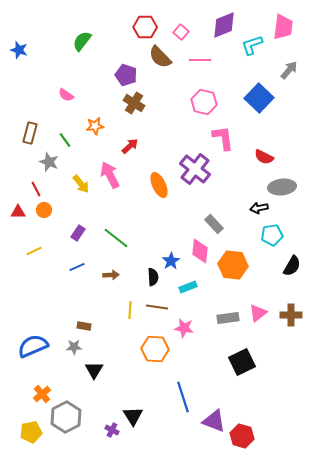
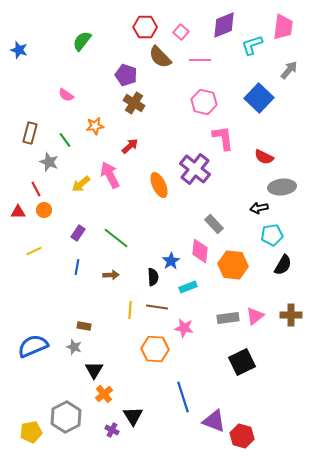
yellow arrow at (81, 184): rotated 90 degrees clockwise
black semicircle at (292, 266): moved 9 px left, 1 px up
blue line at (77, 267): rotated 56 degrees counterclockwise
pink triangle at (258, 313): moved 3 px left, 3 px down
gray star at (74, 347): rotated 21 degrees clockwise
orange cross at (42, 394): moved 62 px right
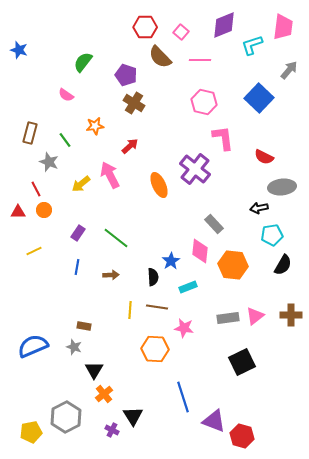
green semicircle at (82, 41): moved 1 px right, 21 px down
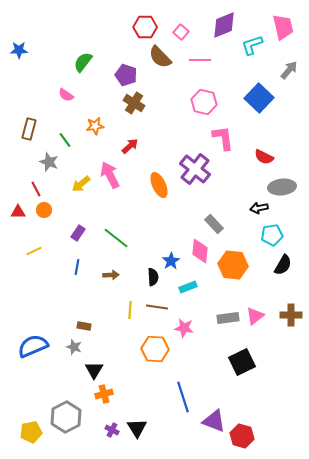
pink trapezoid at (283, 27): rotated 20 degrees counterclockwise
blue star at (19, 50): rotated 18 degrees counterclockwise
brown rectangle at (30, 133): moved 1 px left, 4 px up
orange cross at (104, 394): rotated 24 degrees clockwise
black triangle at (133, 416): moved 4 px right, 12 px down
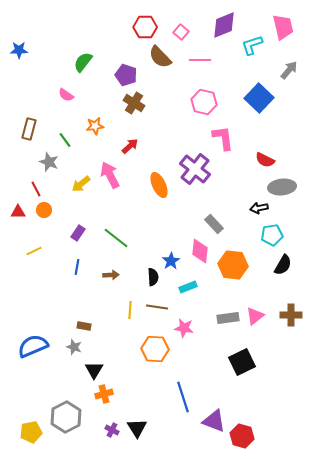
red semicircle at (264, 157): moved 1 px right, 3 px down
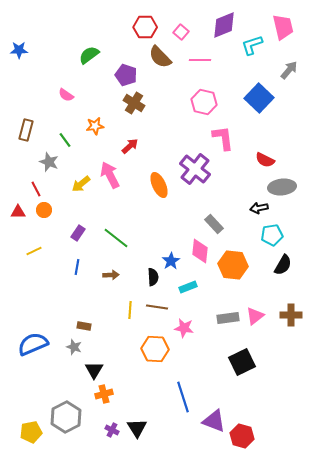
green semicircle at (83, 62): moved 6 px right, 7 px up; rotated 15 degrees clockwise
brown rectangle at (29, 129): moved 3 px left, 1 px down
blue semicircle at (33, 346): moved 2 px up
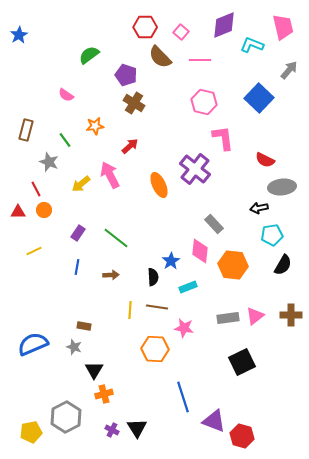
cyan L-shape at (252, 45): rotated 40 degrees clockwise
blue star at (19, 50): moved 15 px up; rotated 30 degrees counterclockwise
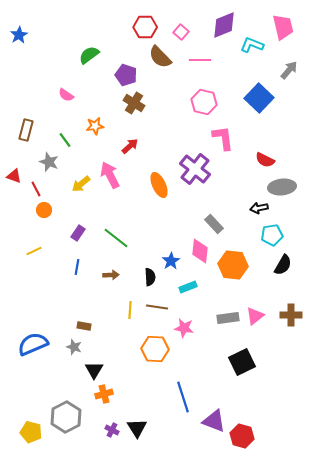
red triangle at (18, 212): moved 4 px left, 36 px up; rotated 21 degrees clockwise
black semicircle at (153, 277): moved 3 px left
yellow pentagon at (31, 432): rotated 25 degrees clockwise
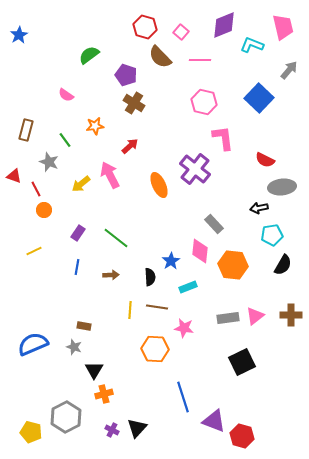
red hexagon at (145, 27): rotated 15 degrees clockwise
black triangle at (137, 428): rotated 15 degrees clockwise
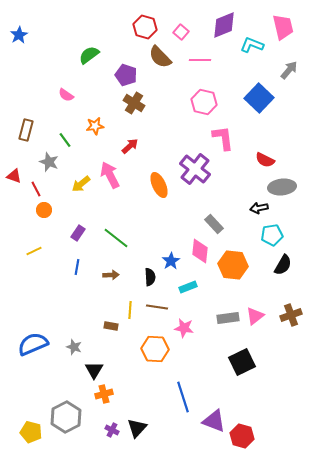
brown cross at (291, 315): rotated 20 degrees counterclockwise
brown rectangle at (84, 326): moved 27 px right
